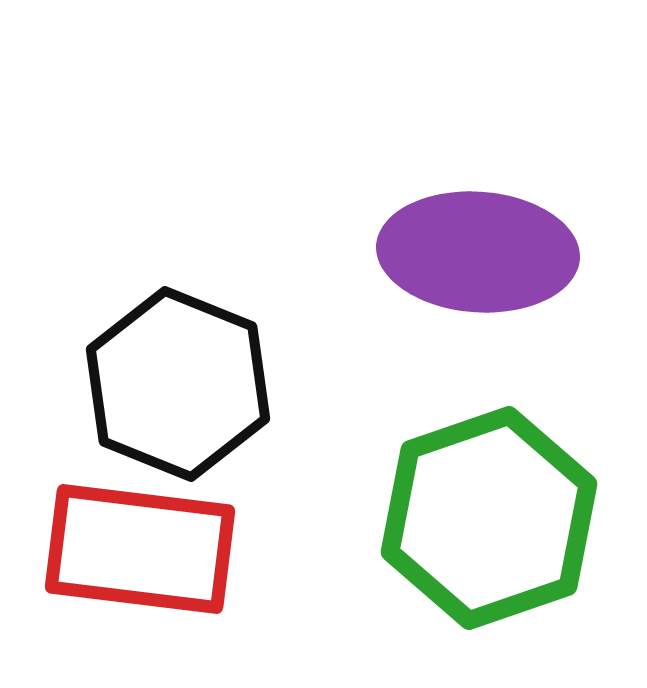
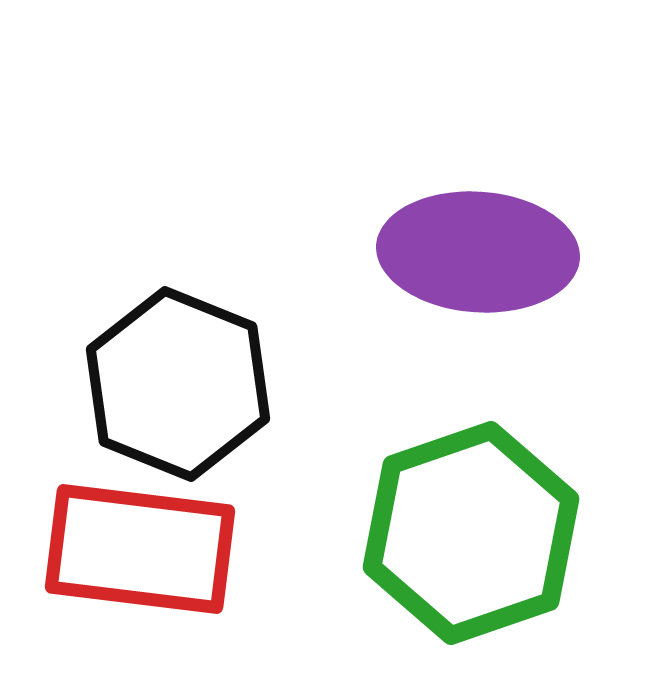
green hexagon: moved 18 px left, 15 px down
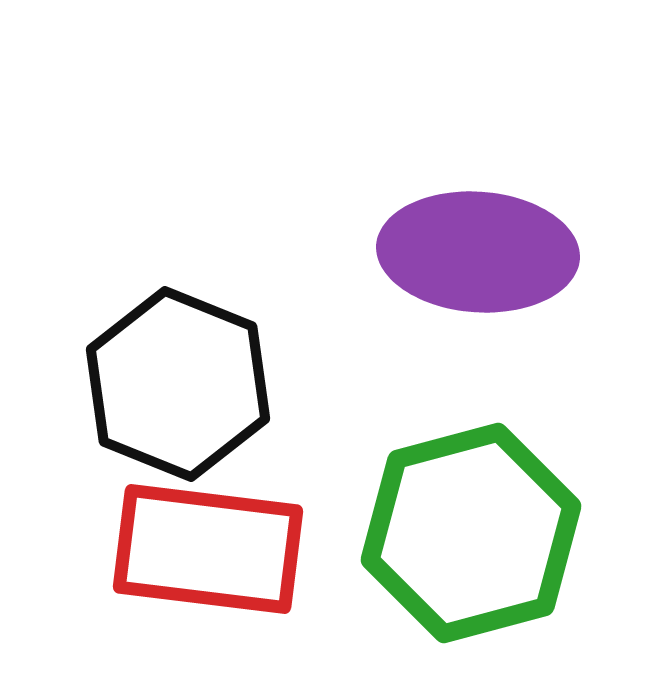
green hexagon: rotated 4 degrees clockwise
red rectangle: moved 68 px right
